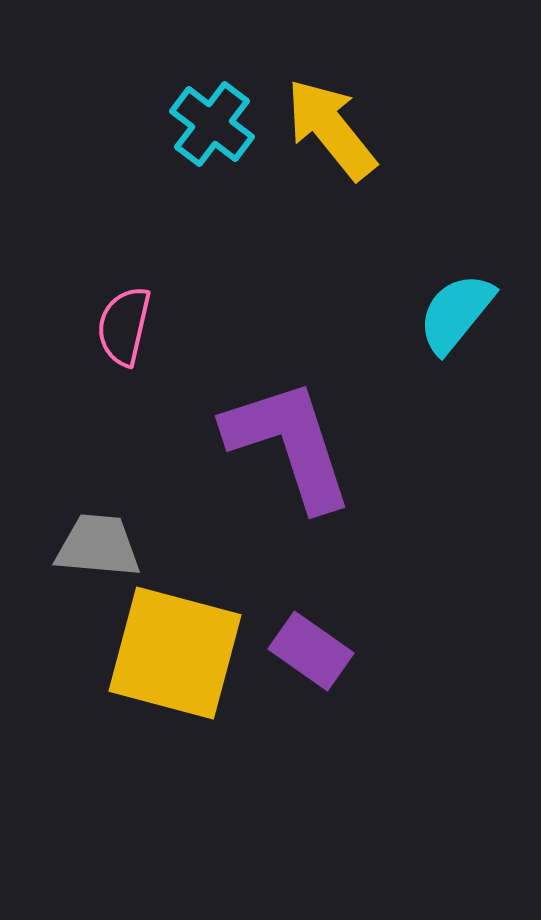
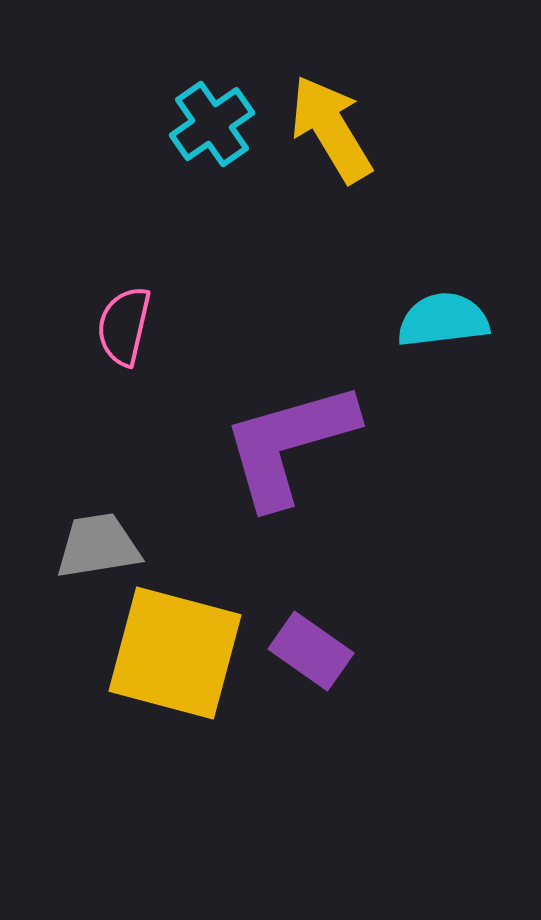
cyan cross: rotated 18 degrees clockwise
yellow arrow: rotated 8 degrees clockwise
cyan semicircle: moved 13 px left, 7 px down; rotated 44 degrees clockwise
purple L-shape: rotated 88 degrees counterclockwise
gray trapezoid: rotated 14 degrees counterclockwise
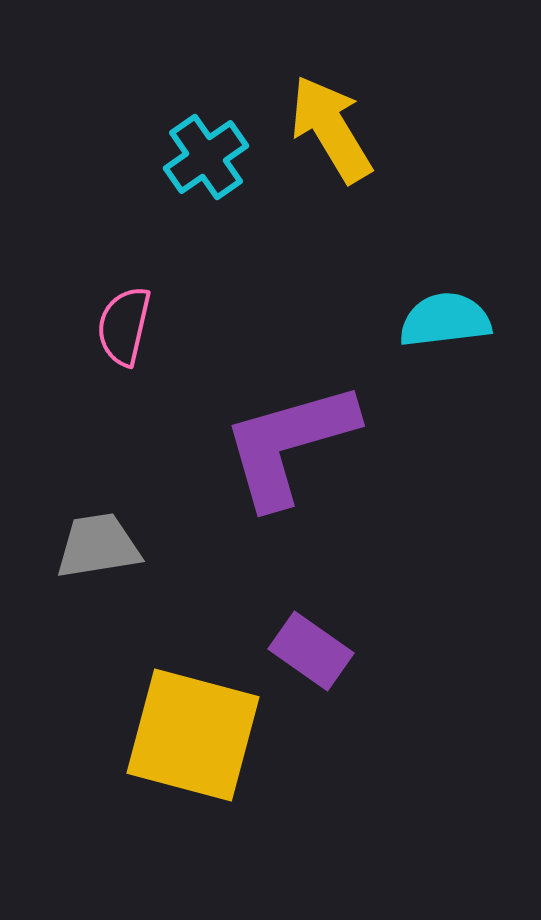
cyan cross: moved 6 px left, 33 px down
cyan semicircle: moved 2 px right
yellow square: moved 18 px right, 82 px down
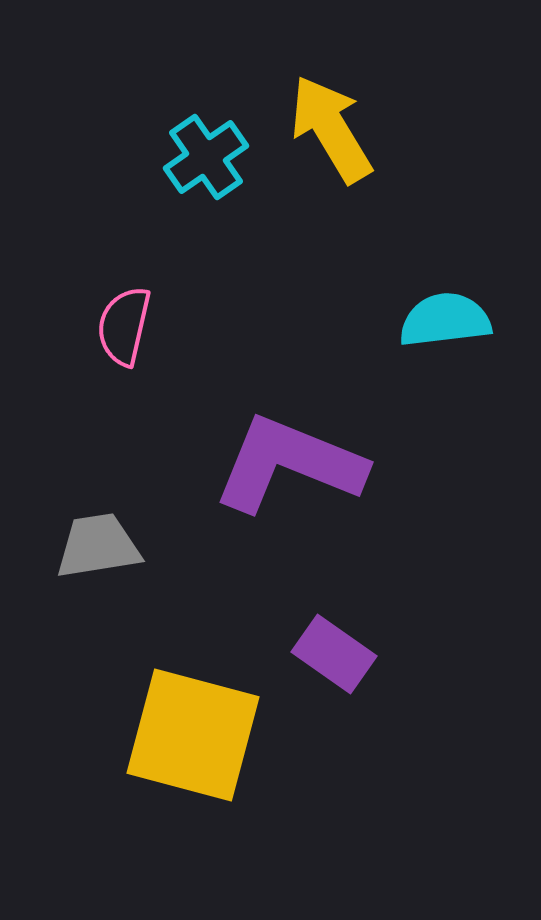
purple L-shape: moved 20 px down; rotated 38 degrees clockwise
purple rectangle: moved 23 px right, 3 px down
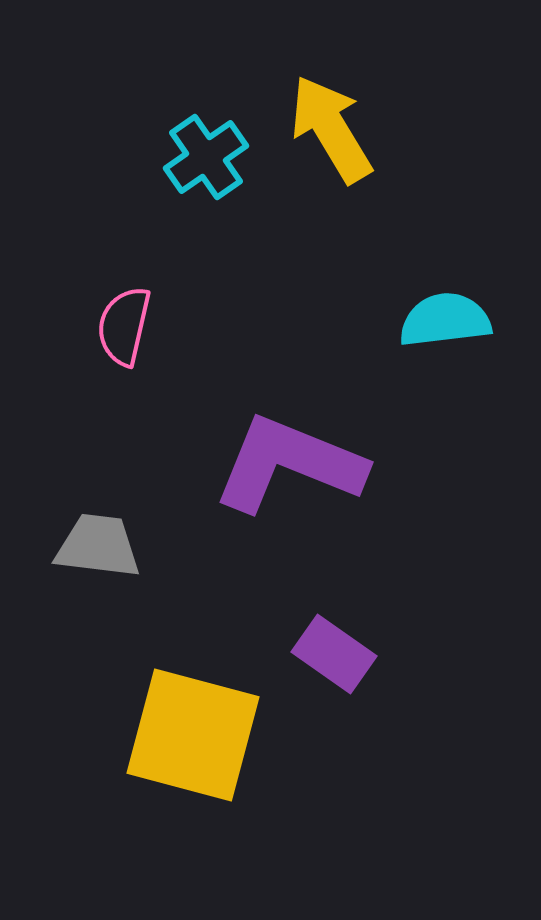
gray trapezoid: rotated 16 degrees clockwise
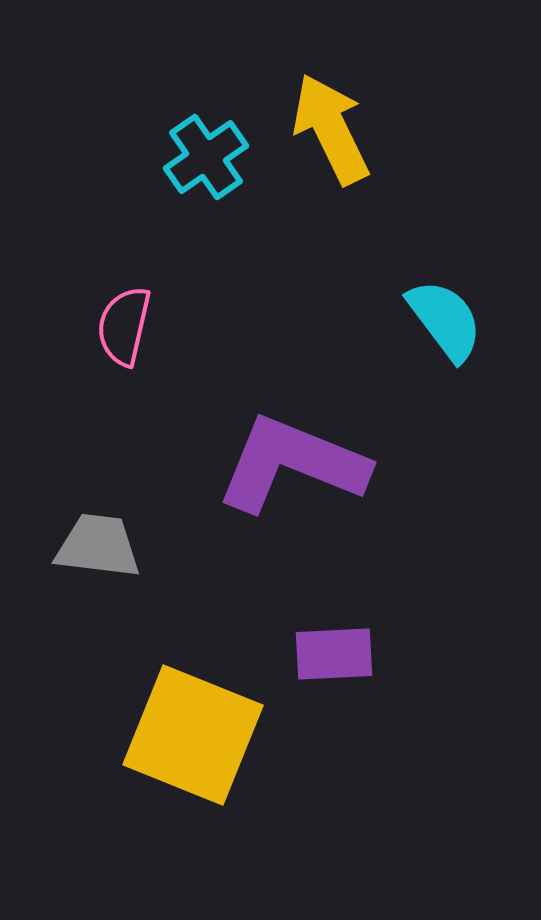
yellow arrow: rotated 5 degrees clockwise
cyan semicircle: rotated 60 degrees clockwise
purple L-shape: moved 3 px right
purple rectangle: rotated 38 degrees counterclockwise
yellow square: rotated 7 degrees clockwise
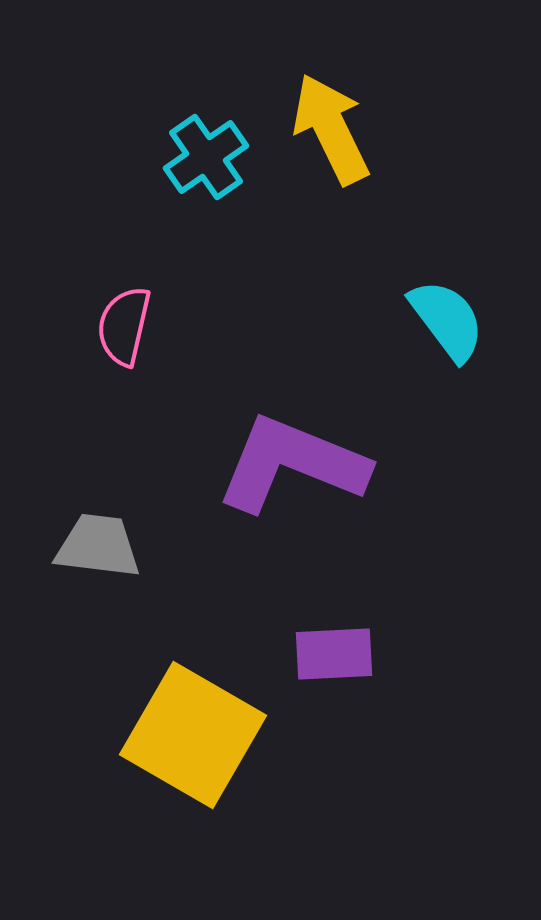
cyan semicircle: moved 2 px right
yellow square: rotated 8 degrees clockwise
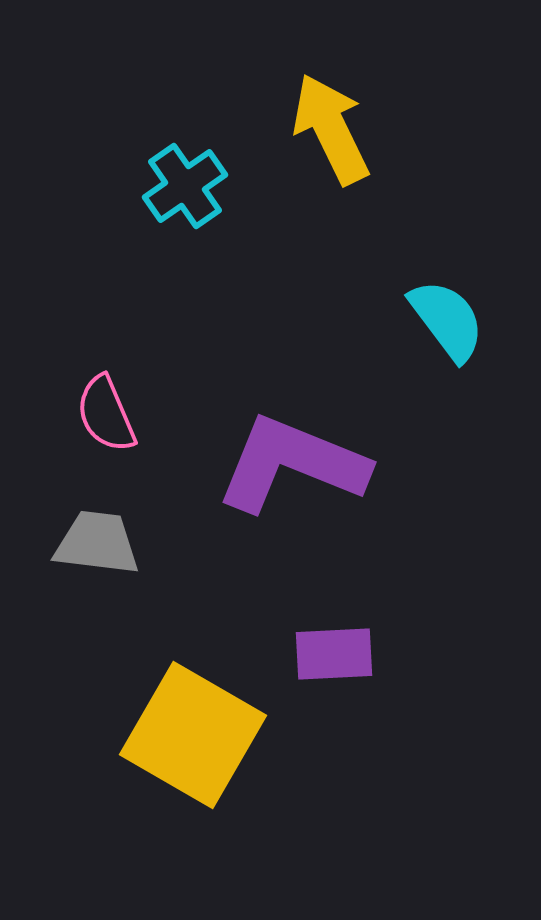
cyan cross: moved 21 px left, 29 px down
pink semicircle: moved 18 px left, 88 px down; rotated 36 degrees counterclockwise
gray trapezoid: moved 1 px left, 3 px up
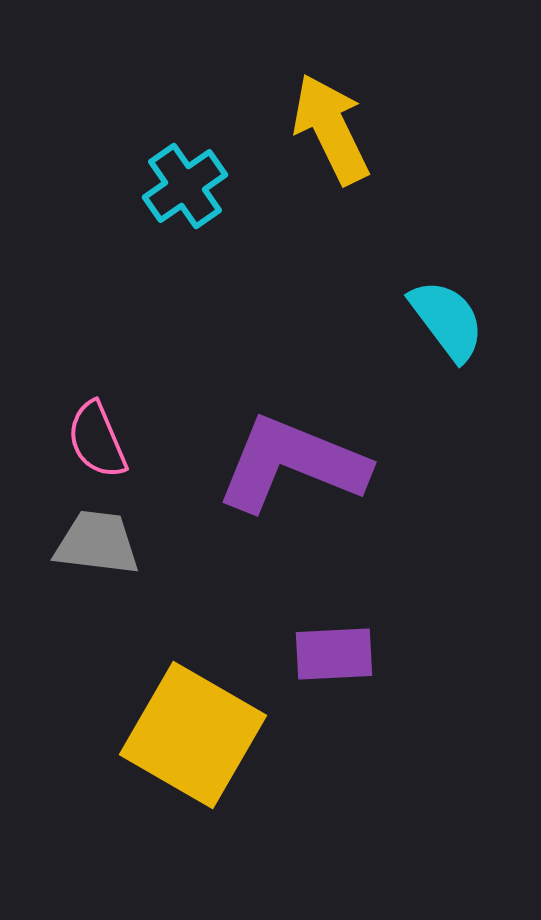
pink semicircle: moved 9 px left, 26 px down
